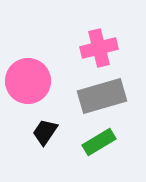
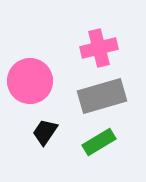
pink circle: moved 2 px right
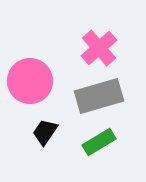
pink cross: rotated 27 degrees counterclockwise
gray rectangle: moved 3 px left
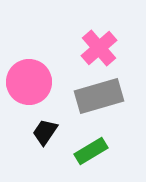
pink circle: moved 1 px left, 1 px down
green rectangle: moved 8 px left, 9 px down
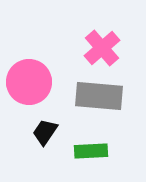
pink cross: moved 3 px right
gray rectangle: rotated 21 degrees clockwise
green rectangle: rotated 28 degrees clockwise
